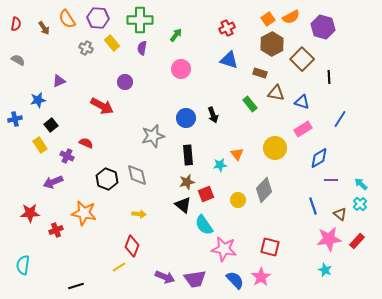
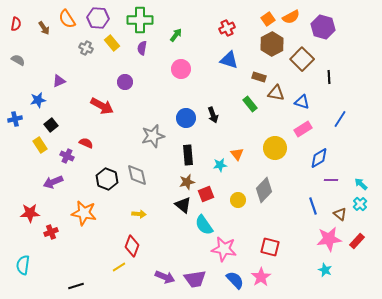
brown rectangle at (260, 73): moved 1 px left, 4 px down
red cross at (56, 230): moved 5 px left, 2 px down
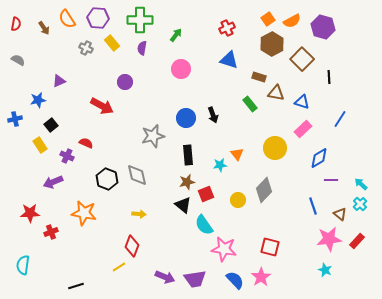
orange semicircle at (291, 17): moved 1 px right, 4 px down
pink rectangle at (303, 129): rotated 12 degrees counterclockwise
